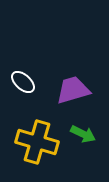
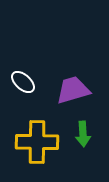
green arrow: rotated 60 degrees clockwise
yellow cross: rotated 15 degrees counterclockwise
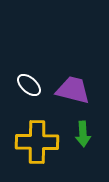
white ellipse: moved 6 px right, 3 px down
purple trapezoid: rotated 30 degrees clockwise
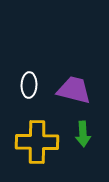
white ellipse: rotated 50 degrees clockwise
purple trapezoid: moved 1 px right
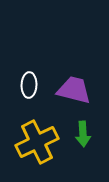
yellow cross: rotated 27 degrees counterclockwise
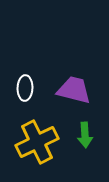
white ellipse: moved 4 px left, 3 px down
green arrow: moved 2 px right, 1 px down
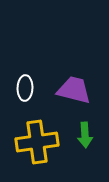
yellow cross: rotated 18 degrees clockwise
